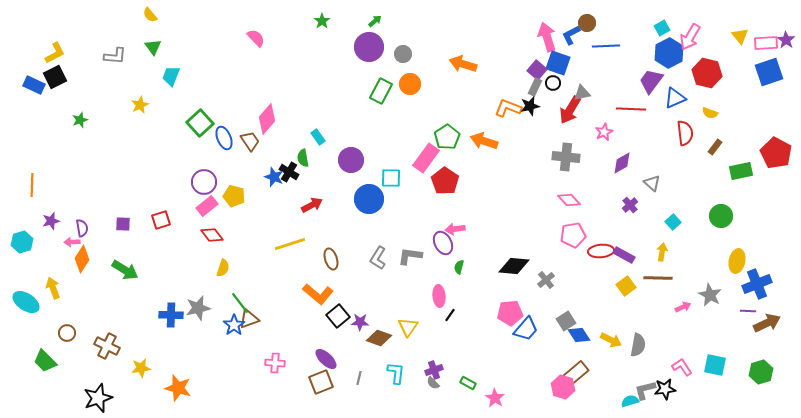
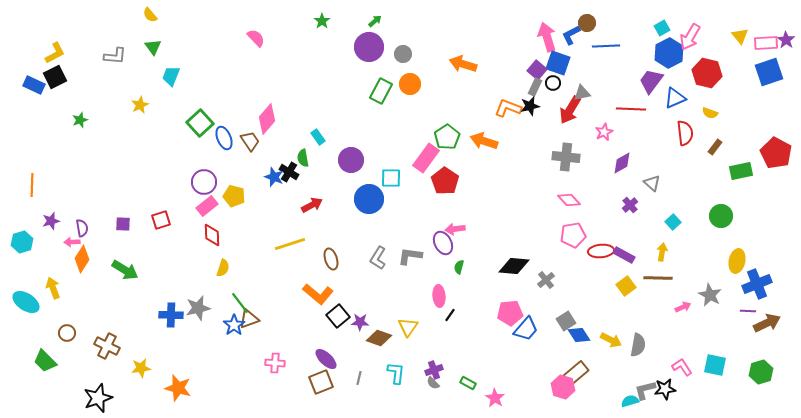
red diamond at (212, 235): rotated 35 degrees clockwise
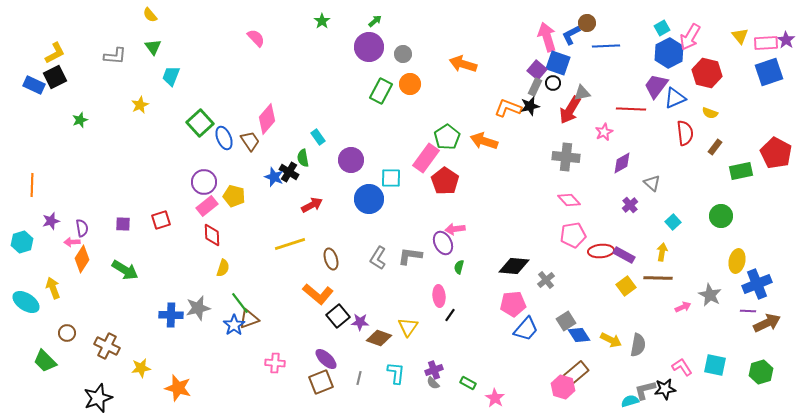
purple trapezoid at (651, 81): moved 5 px right, 5 px down
pink pentagon at (510, 313): moved 3 px right, 9 px up
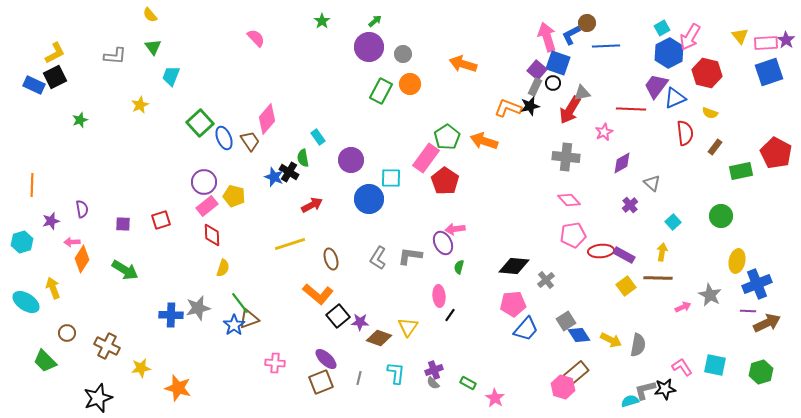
purple semicircle at (82, 228): moved 19 px up
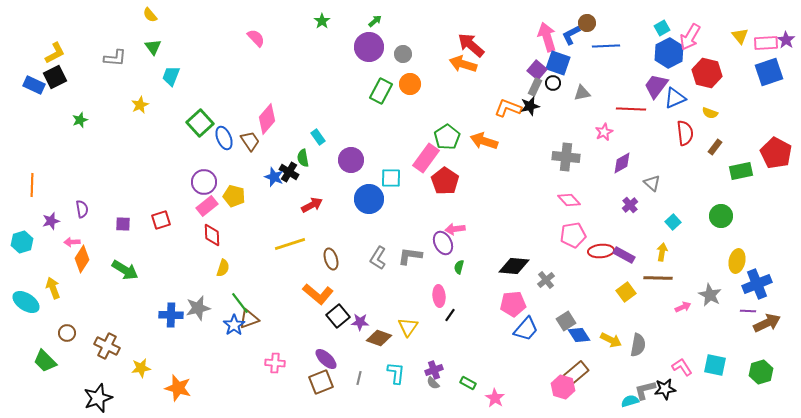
gray L-shape at (115, 56): moved 2 px down
red arrow at (570, 110): moved 99 px left, 65 px up; rotated 100 degrees clockwise
yellow square at (626, 286): moved 6 px down
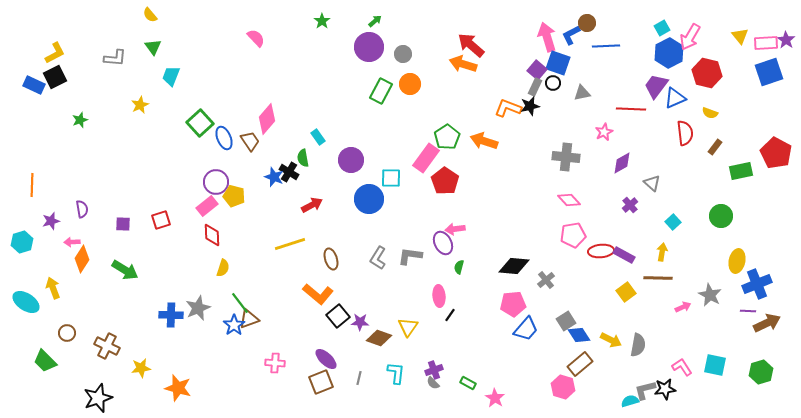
purple circle at (204, 182): moved 12 px right
gray star at (198, 308): rotated 10 degrees counterclockwise
brown rectangle at (576, 373): moved 4 px right, 9 px up
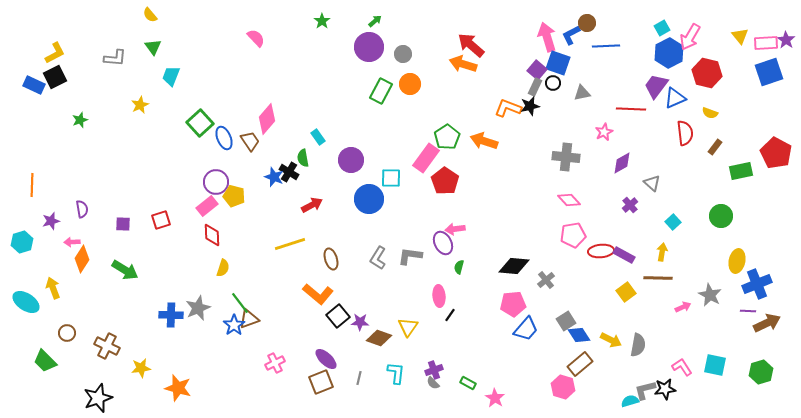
pink cross at (275, 363): rotated 30 degrees counterclockwise
